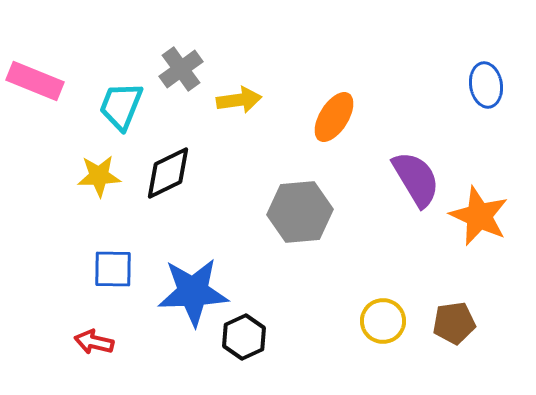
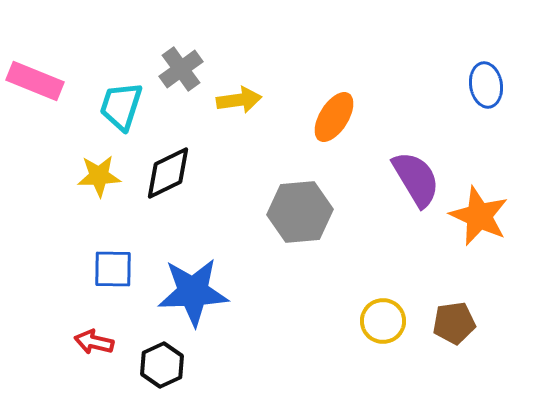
cyan trapezoid: rotated 4 degrees counterclockwise
black hexagon: moved 82 px left, 28 px down
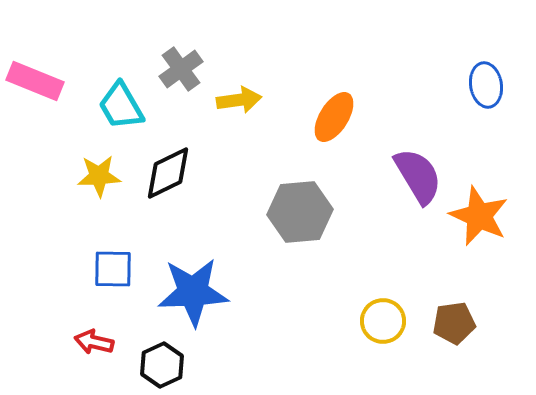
cyan trapezoid: rotated 48 degrees counterclockwise
purple semicircle: moved 2 px right, 3 px up
